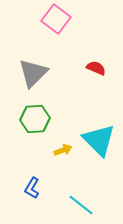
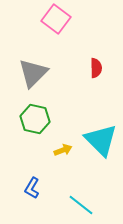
red semicircle: rotated 66 degrees clockwise
green hexagon: rotated 16 degrees clockwise
cyan triangle: moved 2 px right
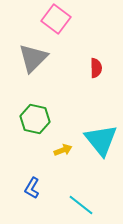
gray triangle: moved 15 px up
cyan triangle: rotated 6 degrees clockwise
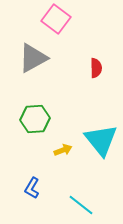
gray triangle: rotated 16 degrees clockwise
green hexagon: rotated 16 degrees counterclockwise
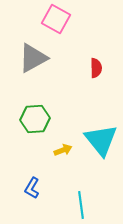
pink square: rotated 8 degrees counterclockwise
cyan line: rotated 44 degrees clockwise
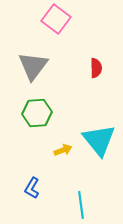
pink square: rotated 8 degrees clockwise
gray triangle: moved 8 px down; rotated 24 degrees counterclockwise
green hexagon: moved 2 px right, 6 px up
cyan triangle: moved 2 px left
